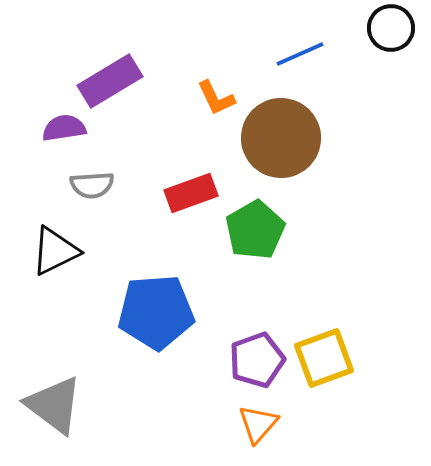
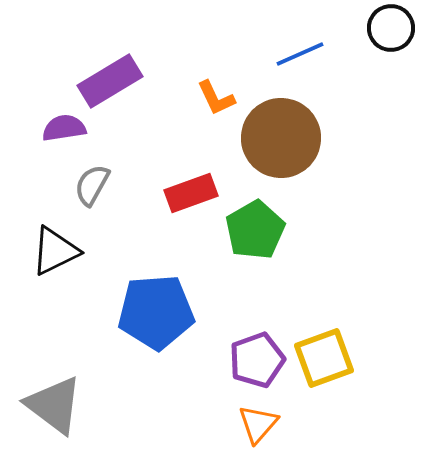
gray semicircle: rotated 123 degrees clockwise
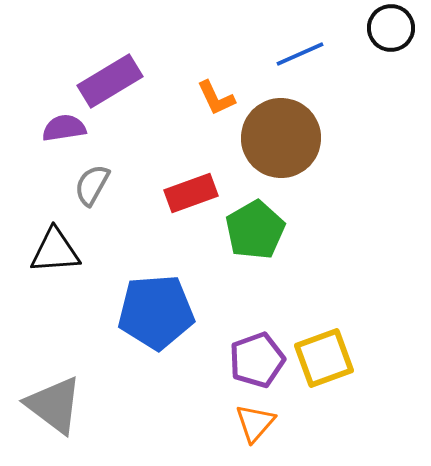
black triangle: rotated 22 degrees clockwise
orange triangle: moved 3 px left, 1 px up
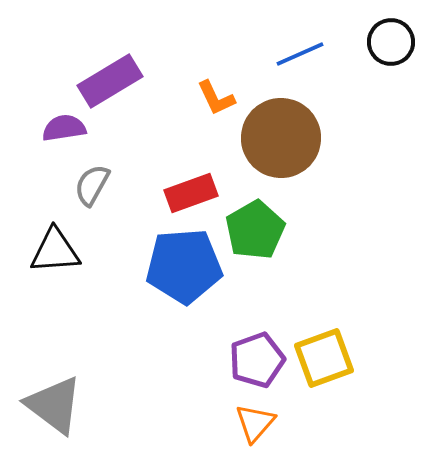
black circle: moved 14 px down
blue pentagon: moved 28 px right, 46 px up
